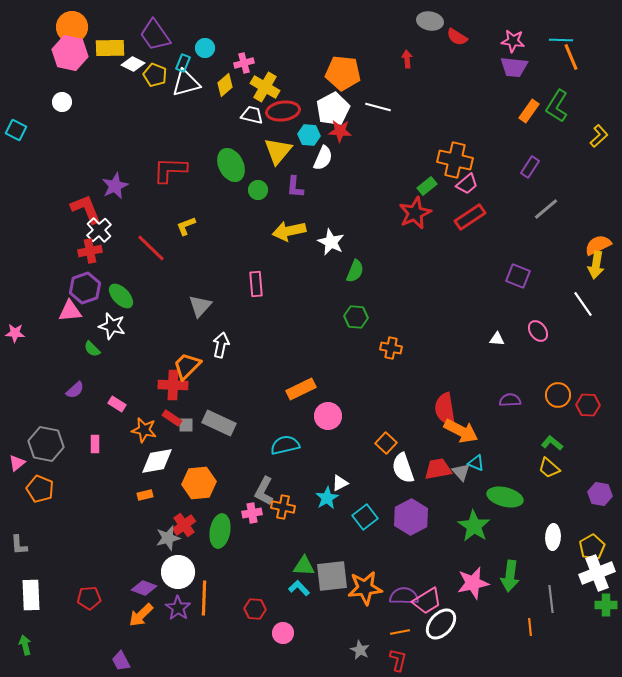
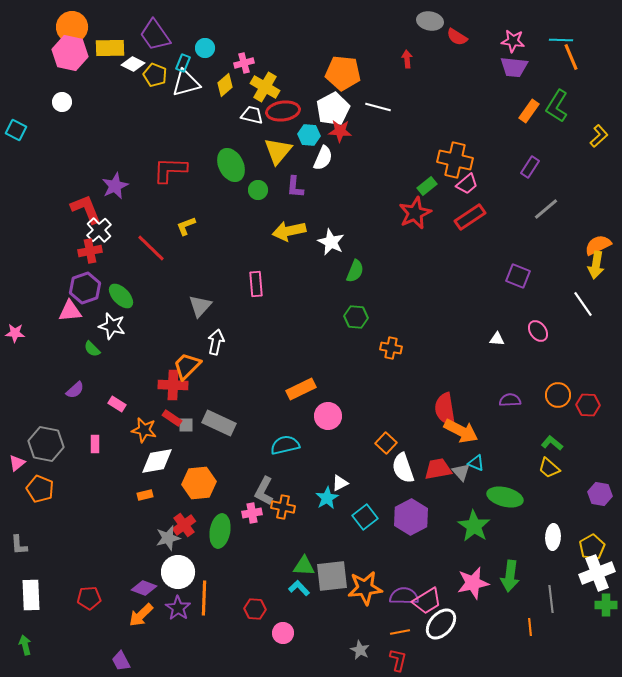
white arrow at (221, 345): moved 5 px left, 3 px up
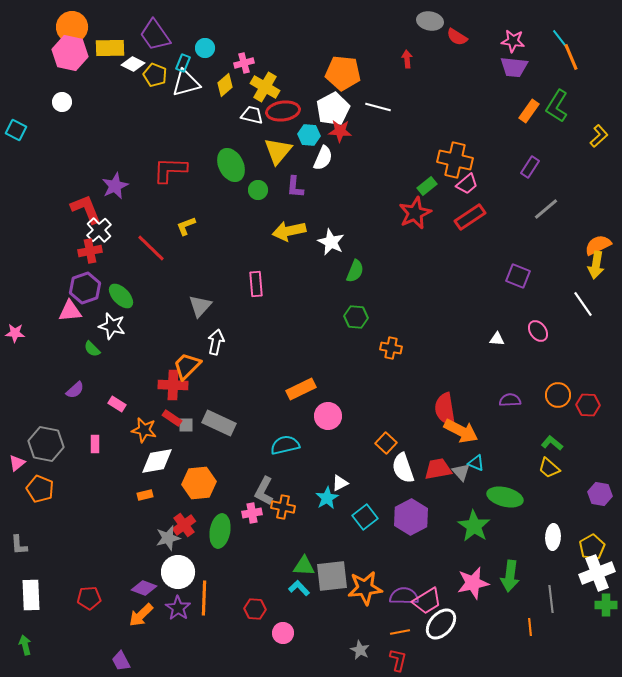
cyan line at (561, 40): rotated 50 degrees clockwise
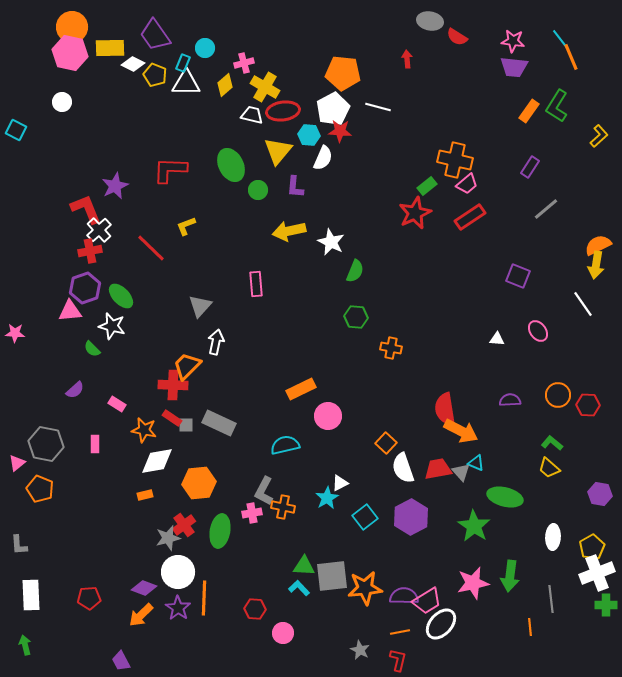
white triangle at (186, 83): rotated 16 degrees clockwise
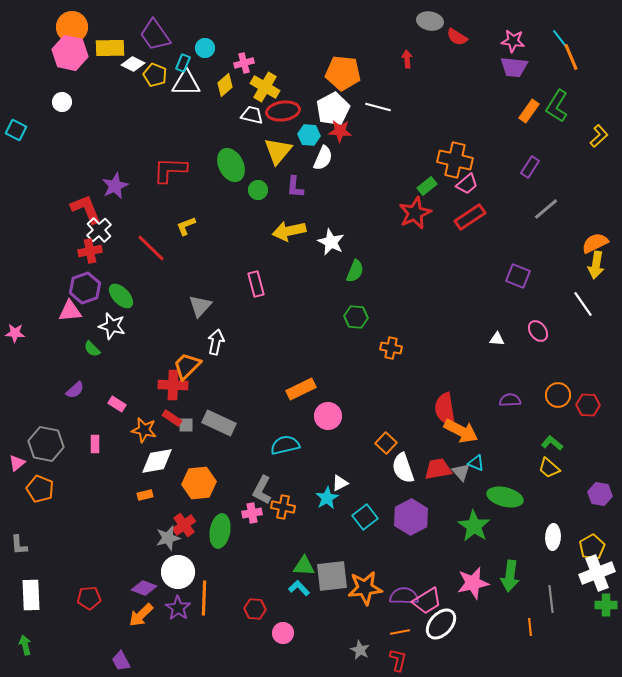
orange semicircle at (598, 245): moved 3 px left, 2 px up
pink rectangle at (256, 284): rotated 10 degrees counterclockwise
gray L-shape at (264, 491): moved 2 px left, 1 px up
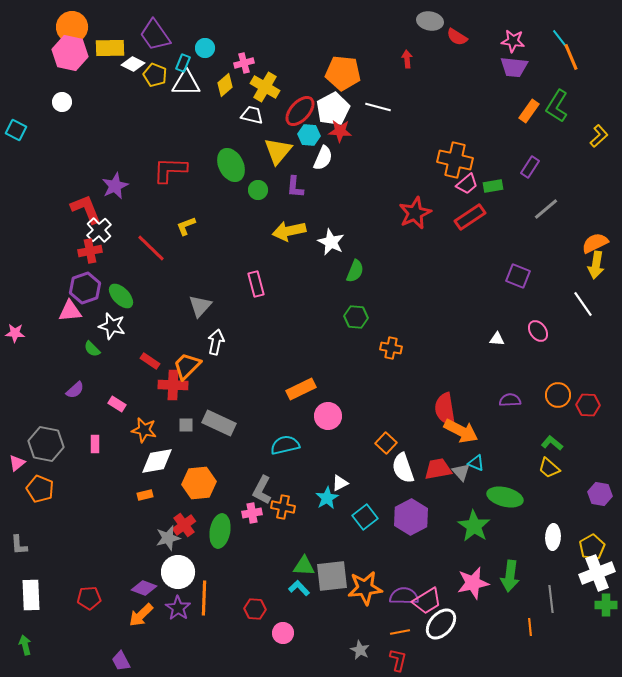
red ellipse at (283, 111): moved 17 px right; rotated 40 degrees counterclockwise
green rectangle at (427, 186): moved 66 px right; rotated 30 degrees clockwise
red rectangle at (172, 418): moved 22 px left, 57 px up
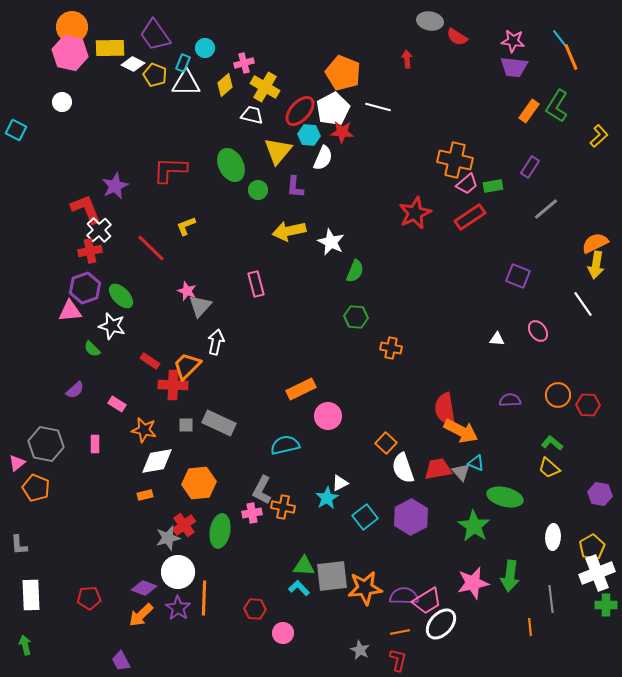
orange pentagon at (343, 73): rotated 16 degrees clockwise
red star at (340, 131): moved 2 px right, 1 px down
pink star at (15, 333): moved 172 px right, 42 px up; rotated 18 degrees clockwise
orange pentagon at (40, 489): moved 4 px left, 1 px up
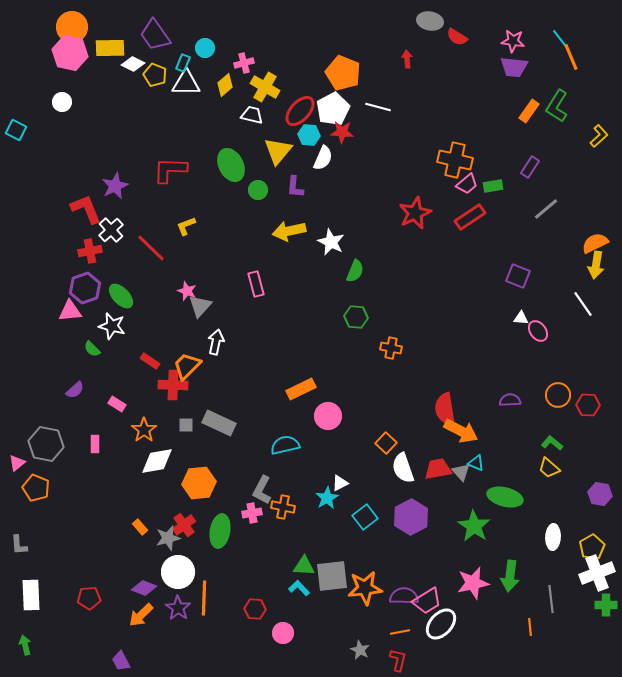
white cross at (99, 230): moved 12 px right
white triangle at (497, 339): moved 24 px right, 21 px up
orange star at (144, 430): rotated 25 degrees clockwise
orange rectangle at (145, 495): moved 5 px left, 32 px down; rotated 63 degrees clockwise
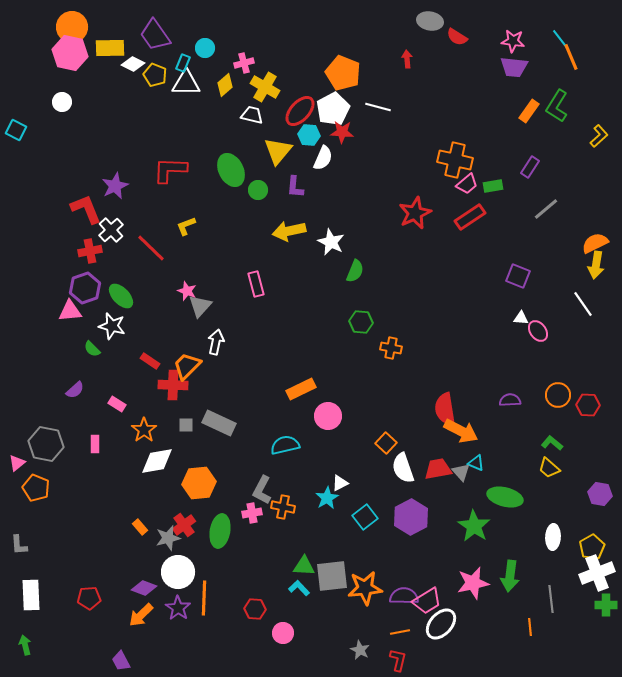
green ellipse at (231, 165): moved 5 px down
green hexagon at (356, 317): moved 5 px right, 5 px down
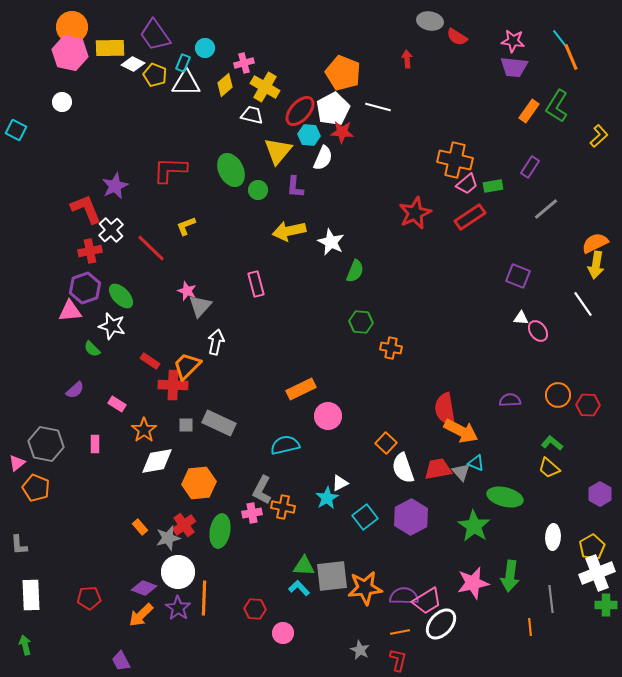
purple hexagon at (600, 494): rotated 20 degrees clockwise
